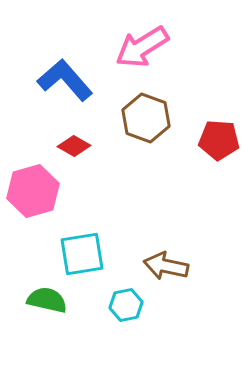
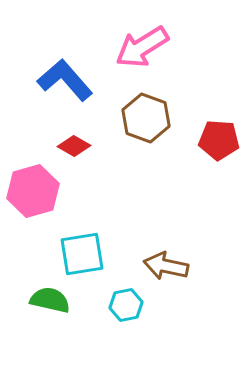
green semicircle: moved 3 px right
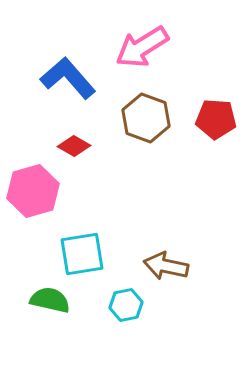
blue L-shape: moved 3 px right, 2 px up
red pentagon: moved 3 px left, 21 px up
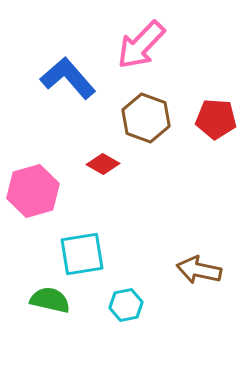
pink arrow: moved 1 px left, 2 px up; rotated 14 degrees counterclockwise
red diamond: moved 29 px right, 18 px down
brown arrow: moved 33 px right, 4 px down
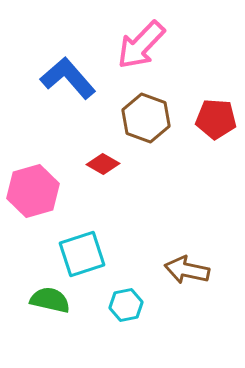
cyan square: rotated 9 degrees counterclockwise
brown arrow: moved 12 px left
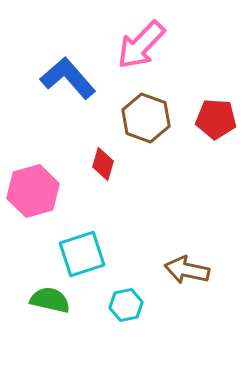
red diamond: rotated 76 degrees clockwise
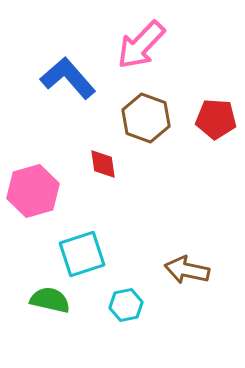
red diamond: rotated 24 degrees counterclockwise
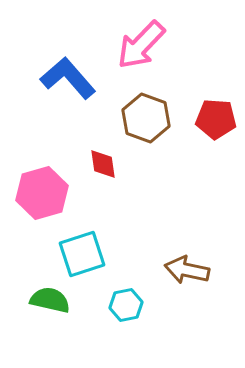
pink hexagon: moved 9 px right, 2 px down
